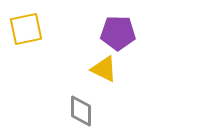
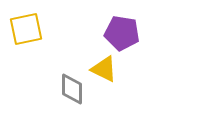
purple pentagon: moved 4 px right; rotated 8 degrees clockwise
gray diamond: moved 9 px left, 22 px up
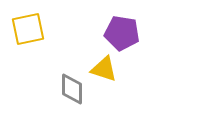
yellow square: moved 2 px right
yellow triangle: rotated 8 degrees counterclockwise
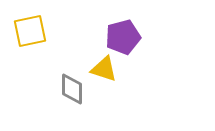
yellow square: moved 2 px right, 2 px down
purple pentagon: moved 1 px right, 4 px down; rotated 24 degrees counterclockwise
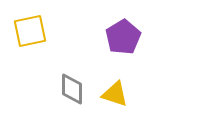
purple pentagon: rotated 16 degrees counterclockwise
yellow triangle: moved 11 px right, 25 px down
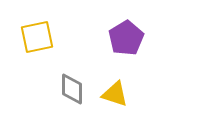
yellow square: moved 7 px right, 6 px down
purple pentagon: moved 3 px right, 1 px down
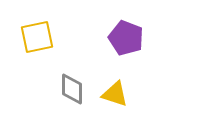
purple pentagon: rotated 20 degrees counterclockwise
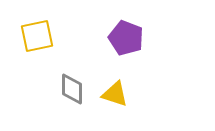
yellow square: moved 1 px up
